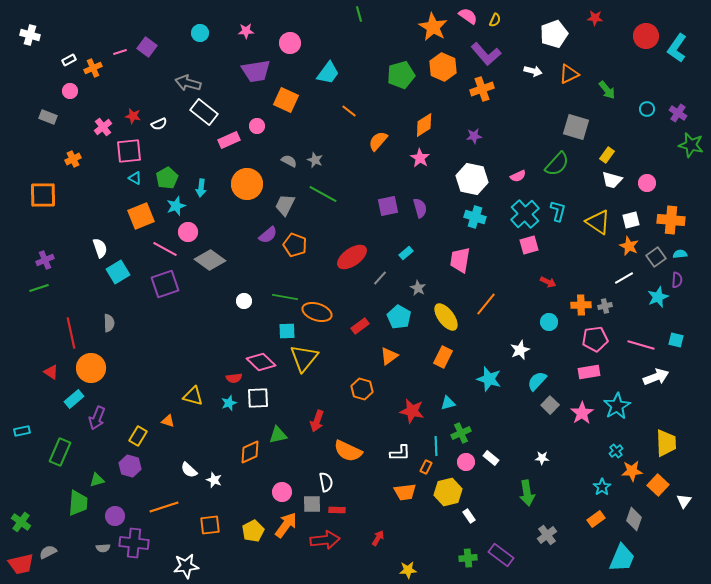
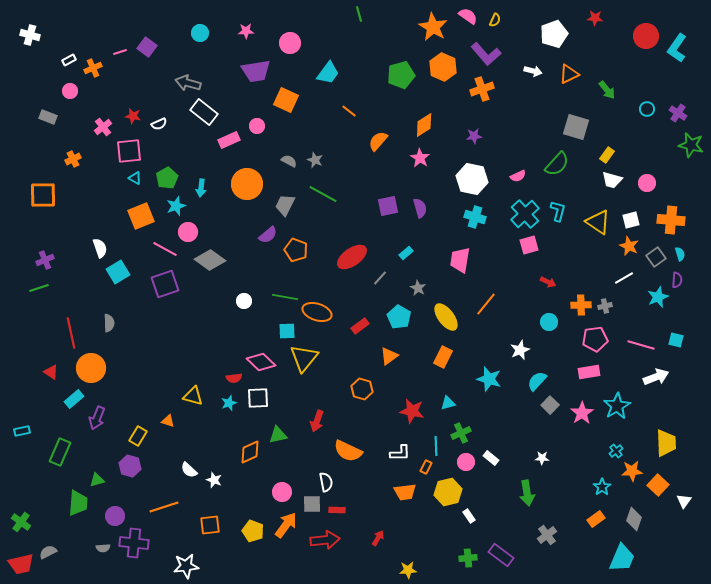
orange pentagon at (295, 245): moved 1 px right, 5 px down
cyan semicircle at (680, 254): rotated 80 degrees clockwise
yellow pentagon at (253, 531): rotated 25 degrees counterclockwise
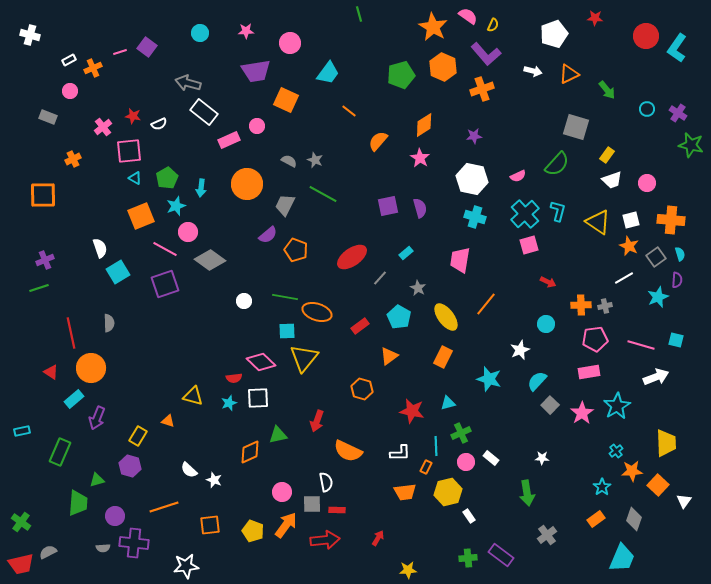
yellow semicircle at (495, 20): moved 2 px left, 5 px down
white trapezoid at (612, 180): rotated 35 degrees counterclockwise
cyan circle at (549, 322): moved 3 px left, 2 px down
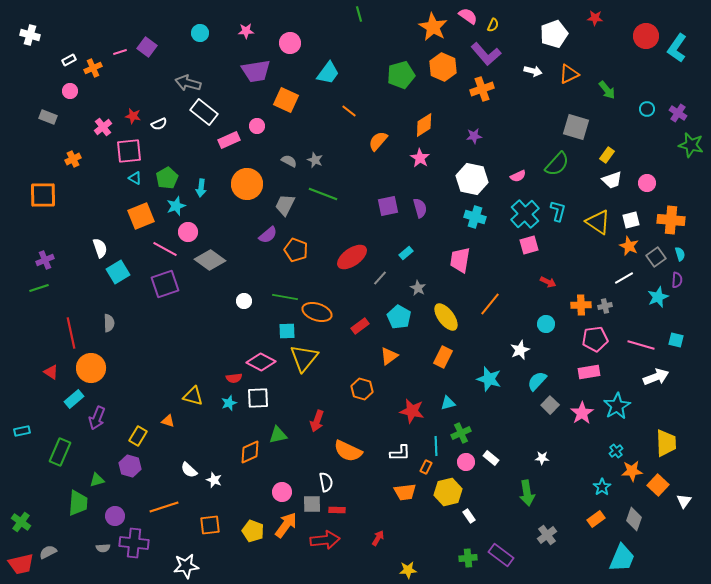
green line at (323, 194): rotated 8 degrees counterclockwise
orange line at (486, 304): moved 4 px right
pink diamond at (261, 362): rotated 16 degrees counterclockwise
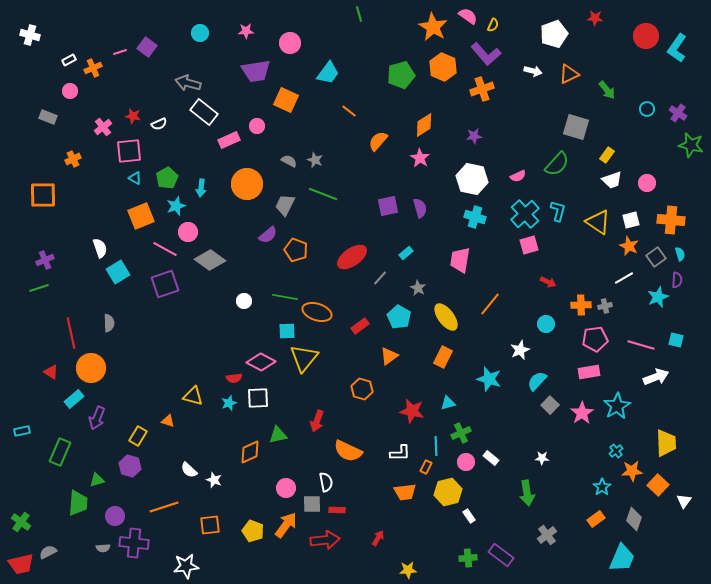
pink circle at (282, 492): moved 4 px right, 4 px up
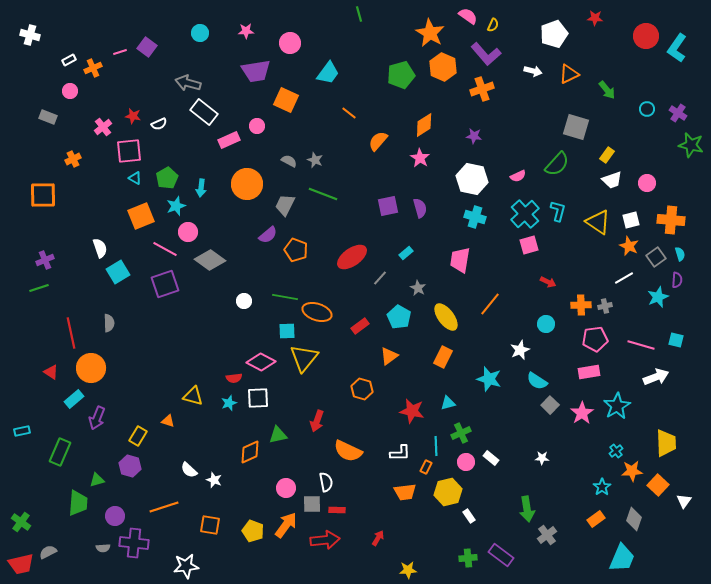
orange star at (433, 27): moved 3 px left, 6 px down
orange line at (349, 111): moved 2 px down
purple star at (474, 136): rotated 14 degrees clockwise
cyan semicircle at (537, 381): rotated 100 degrees counterclockwise
green arrow at (527, 493): moved 16 px down
orange square at (210, 525): rotated 15 degrees clockwise
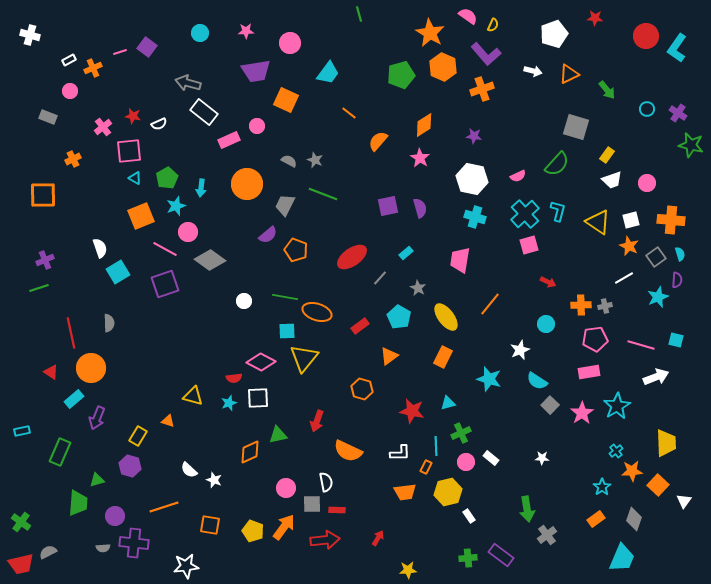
orange arrow at (286, 525): moved 2 px left, 2 px down
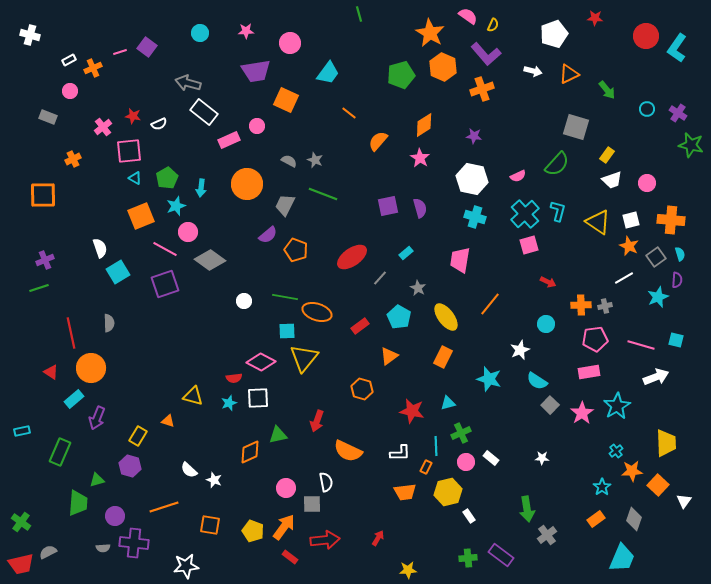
red rectangle at (337, 510): moved 47 px left, 47 px down; rotated 35 degrees clockwise
